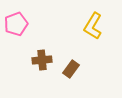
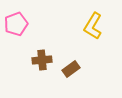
brown rectangle: rotated 18 degrees clockwise
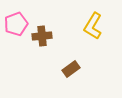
brown cross: moved 24 px up
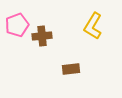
pink pentagon: moved 1 px right, 1 px down
brown rectangle: rotated 30 degrees clockwise
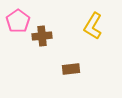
pink pentagon: moved 1 px right, 4 px up; rotated 15 degrees counterclockwise
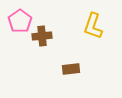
pink pentagon: moved 2 px right
yellow L-shape: rotated 12 degrees counterclockwise
